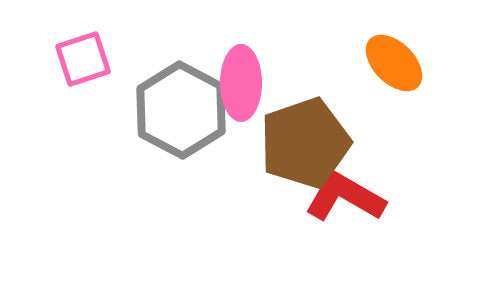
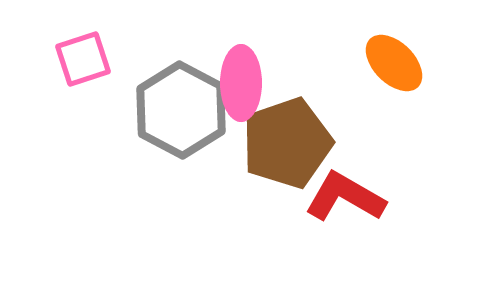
brown pentagon: moved 18 px left
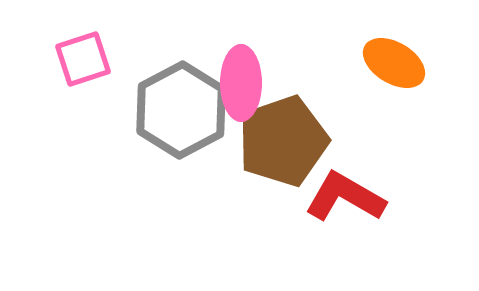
orange ellipse: rotated 14 degrees counterclockwise
gray hexagon: rotated 4 degrees clockwise
brown pentagon: moved 4 px left, 2 px up
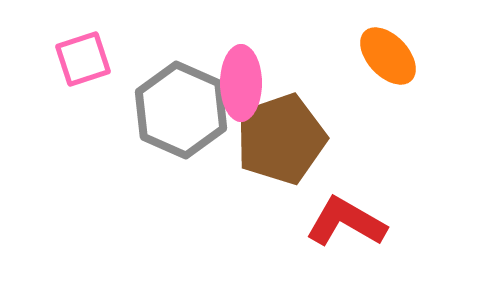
orange ellipse: moved 6 px left, 7 px up; rotated 16 degrees clockwise
gray hexagon: rotated 8 degrees counterclockwise
brown pentagon: moved 2 px left, 2 px up
red L-shape: moved 1 px right, 25 px down
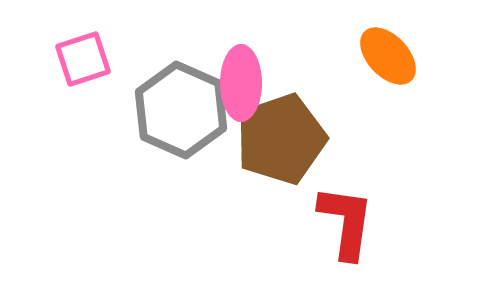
red L-shape: rotated 68 degrees clockwise
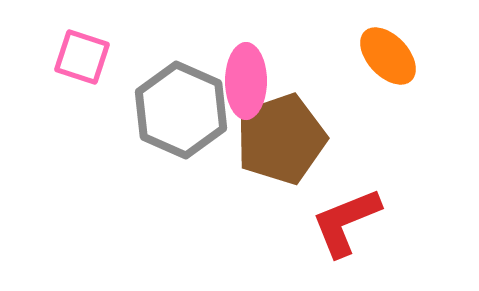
pink square: moved 1 px left, 2 px up; rotated 36 degrees clockwise
pink ellipse: moved 5 px right, 2 px up
red L-shape: rotated 120 degrees counterclockwise
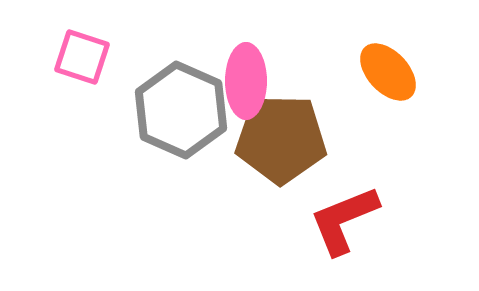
orange ellipse: moved 16 px down
brown pentagon: rotated 20 degrees clockwise
red L-shape: moved 2 px left, 2 px up
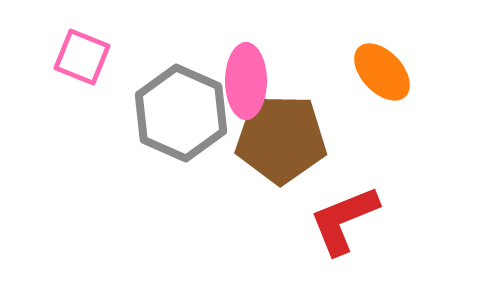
pink square: rotated 4 degrees clockwise
orange ellipse: moved 6 px left
gray hexagon: moved 3 px down
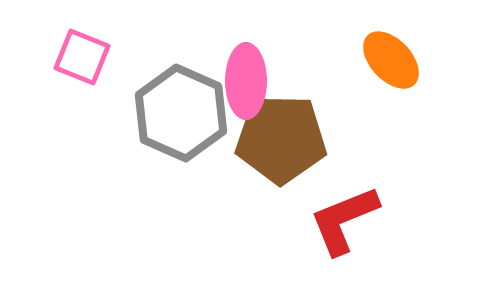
orange ellipse: moved 9 px right, 12 px up
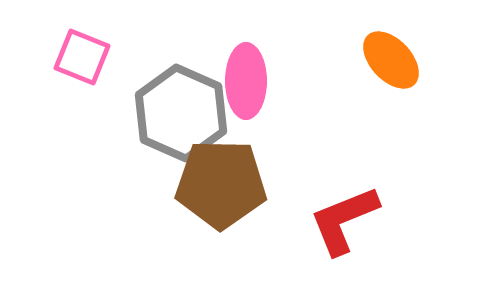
brown pentagon: moved 60 px left, 45 px down
